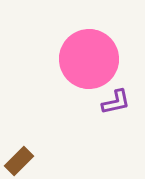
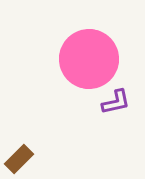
brown rectangle: moved 2 px up
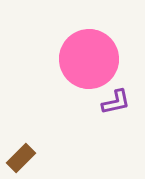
brown rectangle: moved 2 px right, 1 px up
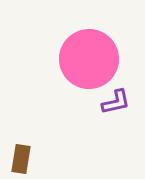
brown rectangle: moved 1 px down; rotated 36 degrees counterclockwise
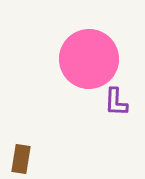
purple L-shape: rotated 104 degrees clockwise
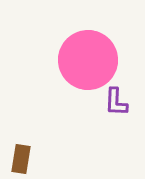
pink circle: moved 1 px left, 1 px down
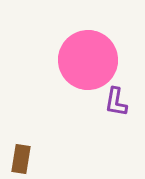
purple L-shape: rotated 8 degrees clockwise
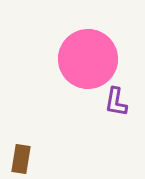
pink circle: moved 1 px up
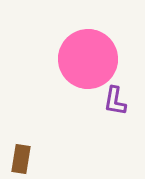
purple L-shape: moved 1 px left, 1 px up
